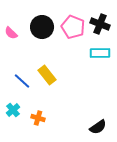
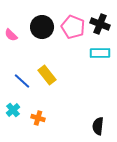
pink semicircle: moved 2 px down
black semicircle: moved 1 px up; rotated 132 degrees clockwise
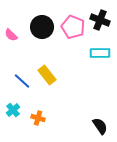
black cross: moved 4 px up
black semicircle: moved 2 px right; rotated 138 degrees clockwise
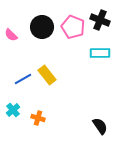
blue line: moved 1 px right, 2 px up; rotated 72 degrees counterclockwise
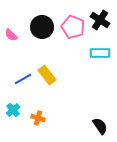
black cross: rotated 12 degrees clockwise
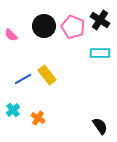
black circle: moved 2 px right, 1 px up
orange cross: rotated 16 degrees clockwise
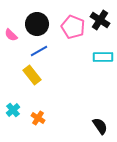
black circle: moved 7 px left, 2 px up
cyan rectangle: moved 3 px right, 4 px down
yellow rectangle: moved 15 px left
blue line: moved 16 px right, 28 px up
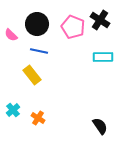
blue line: rotated 42 degrees clockwise
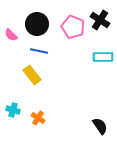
cyan cross: rotated 32 degrees counterclockwise
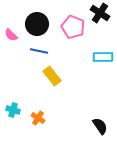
black cross: moved 7 px up
yellow rectangle: moved 20 px right, 1 px down
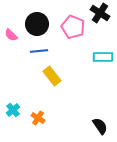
blue line: rotated 18 degrees counterclockwise
cyan cross: rotated 32 degrees clockwise
